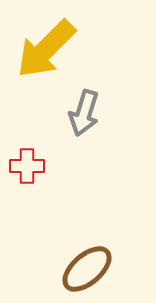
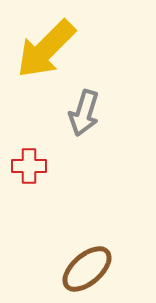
red cross: moved 2 px right
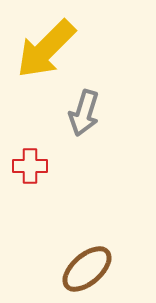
red cross: moved 1 px right
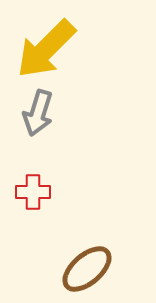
gray arrow: moved 46 px left
red cross: moved 3 px right, 26 px down
